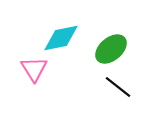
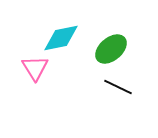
pink triangle: moved 1 px right, 1 px up
black line: rotated 12 degrees counterclockwise
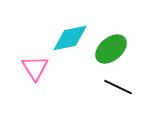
cyan diamond: moved 9 px right
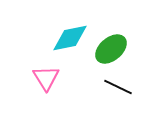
pink triangle: moved 11 px right, 10 px down
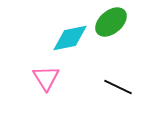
green ellipse: moved 27 px up
